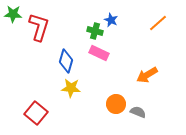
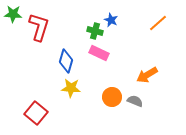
orange circle: moved 4 px left, 7 px up
gray semicircle: moved 3 px left, 11 px up
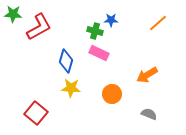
blue star: rotated 24 degrees counterclockwise
red L-shape: rotated 44 degrees clockwise
orange circle: moved 3 px up
gray semicircle: moved 14 px right, 13 px down
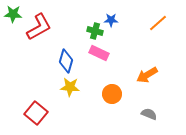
yellow star: moved 1 px left, 1 px up
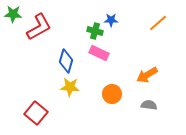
gray semicircle: moved 9 px up; rotated 14 degrees counterclockwise
